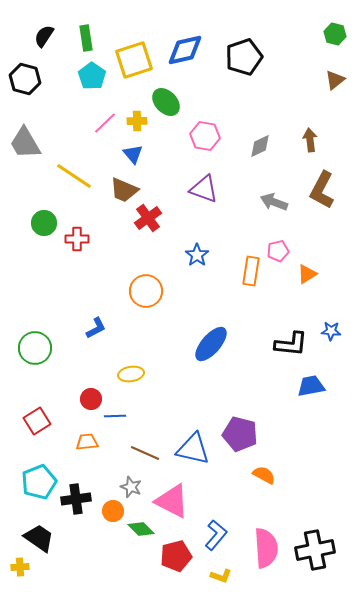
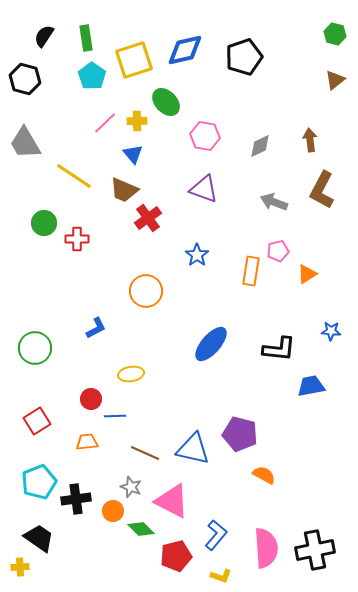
black L-shape at (291, 344): moved 12 px left, 5 px down
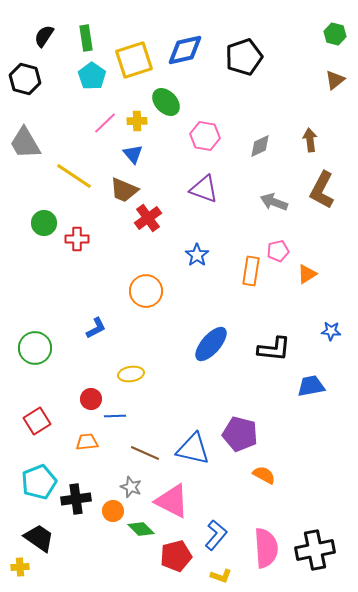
black L-shape at (279, 349): moved 5 px left
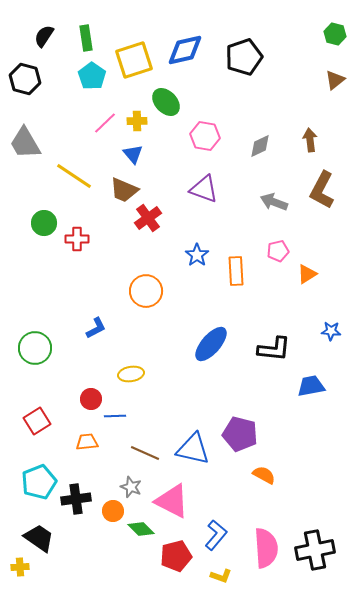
orange rectangle at (251, 271): moved 15 px left; rotated 12 degrees counterclockwise
